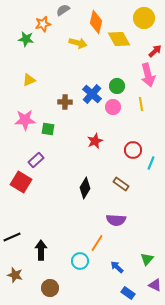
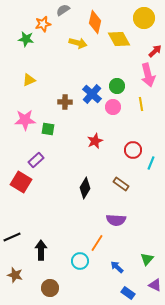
orange diamond: moved 1 px left
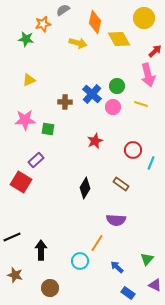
yellow line: rotated 64 degrees counterclockwise
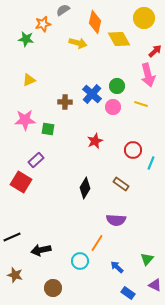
black arrow: rotated 102 degrees counterclockwise
brown circle: moved 3 px right
